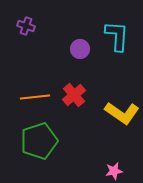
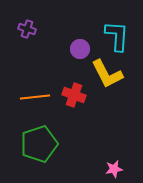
purple cross: moved 1 px right, 3 px down
red cross: rotated 30 degrees counterclockwise
yellow L-shape: moved 15 px left, 39 px up; rotated 28 degrees clockwise
green pentagon: moved 3 px down
pink star: moved 2 px up
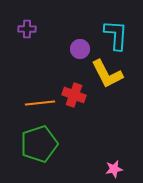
purple cross: rotated 18 degrees counterclockwise
cyan L-shape: moved 1 px left, 1 px up
orange line: moved 5 px right, 6 px down
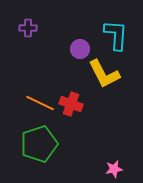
purple cross: moved 1 px right, 1 px up
yellow L-shape: moved 3 px left
red cross: moved 3 px left, 9 px down
orange line: rotated 32 degrees clockwise
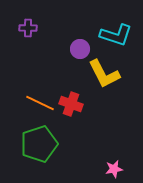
cyan L-shape: rotated 104 degrees clockwise
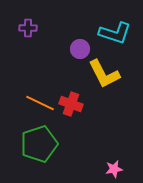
cyan L-shape: moved 1 px left, 2 px up
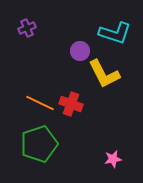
purple cross: moved 1 px left; rotated 24 degrees counterclockwise
purple circle: moved 2 px down
pink star: moved 1 px left, 10 px up
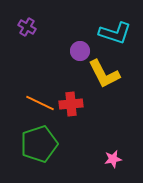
purple cross: moved 1 px up; rotated 36 degrees counterclockwise
red cross: rotated 25 degrees counterclockwise
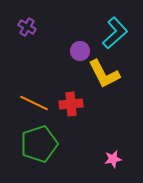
cyan L-shape: rotated 60 degrees counterclockwise
orange line: moved 6 px left
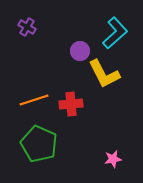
orange line: moved 3 px up; rotated 44 degrees counterclockwise
green pentagon: rotated 30 degrees counterclockwise
